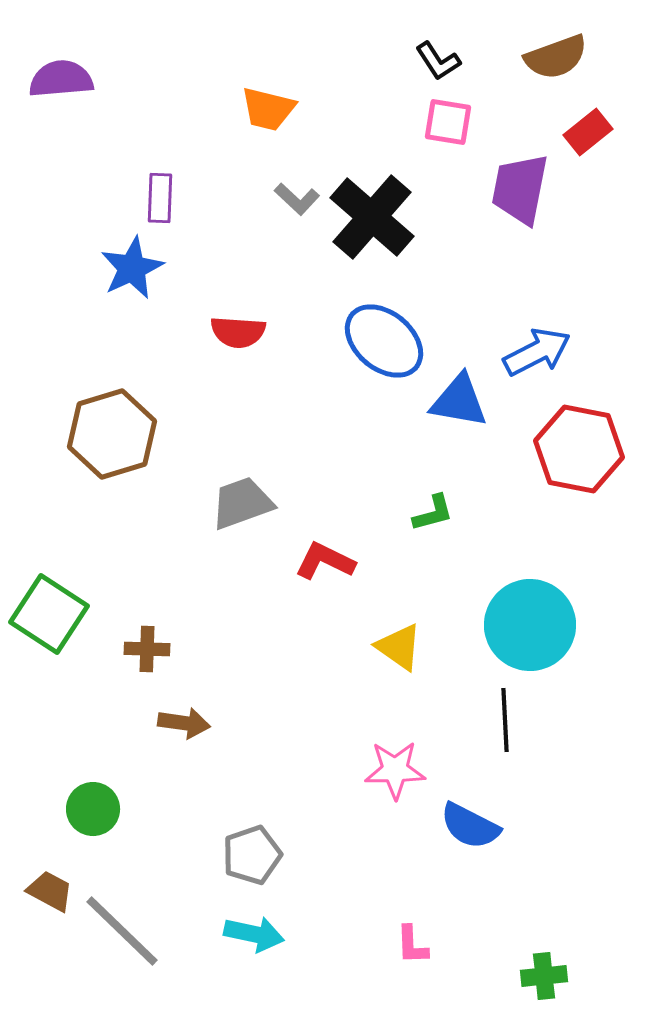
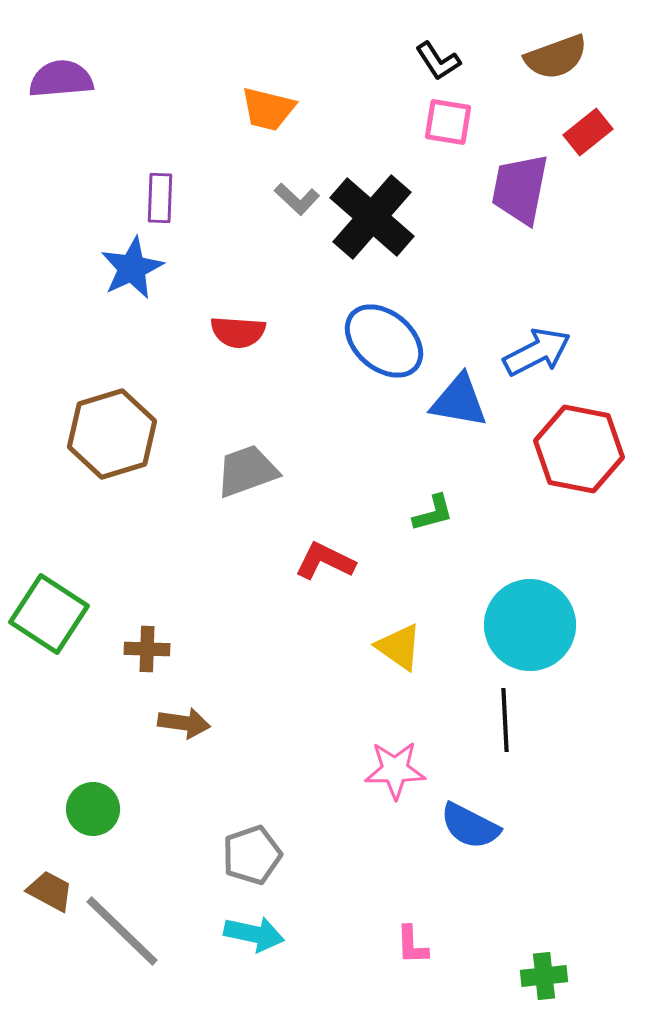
gray trapezoid: moved 5 px right, 32 px up
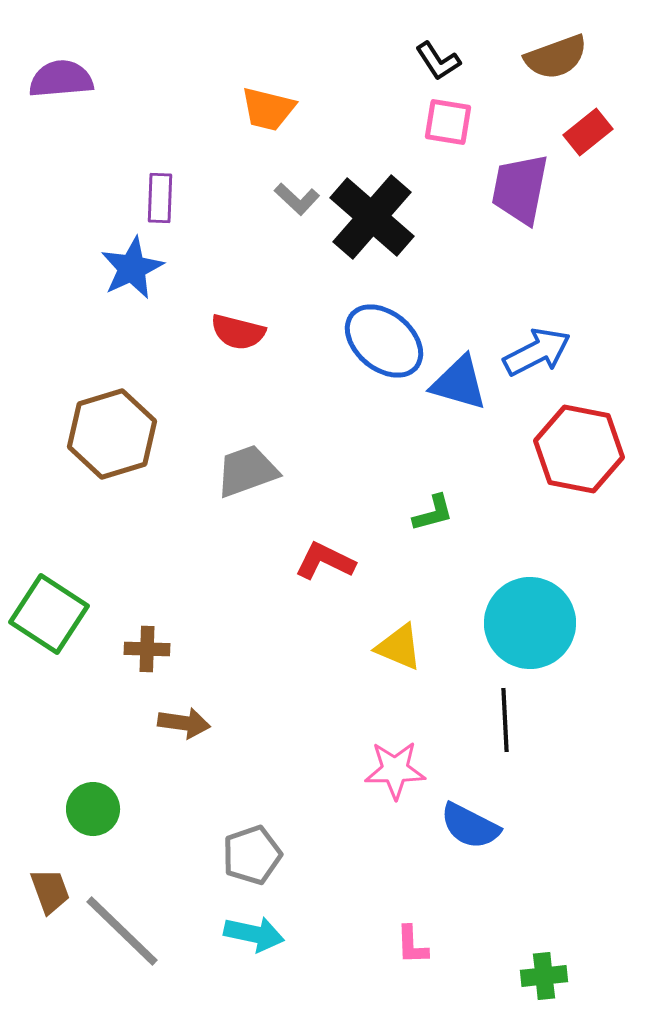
red semicircle: rotated 10 degrees clockwise
blue triangle: moved 18 px up; rotated 6 degrees clockwise
cyan circle: moved 2 px up
yellow triangle: rotated 12 degrees counterclockwise
brown trapezoid: rotated 42 degrees clockwise
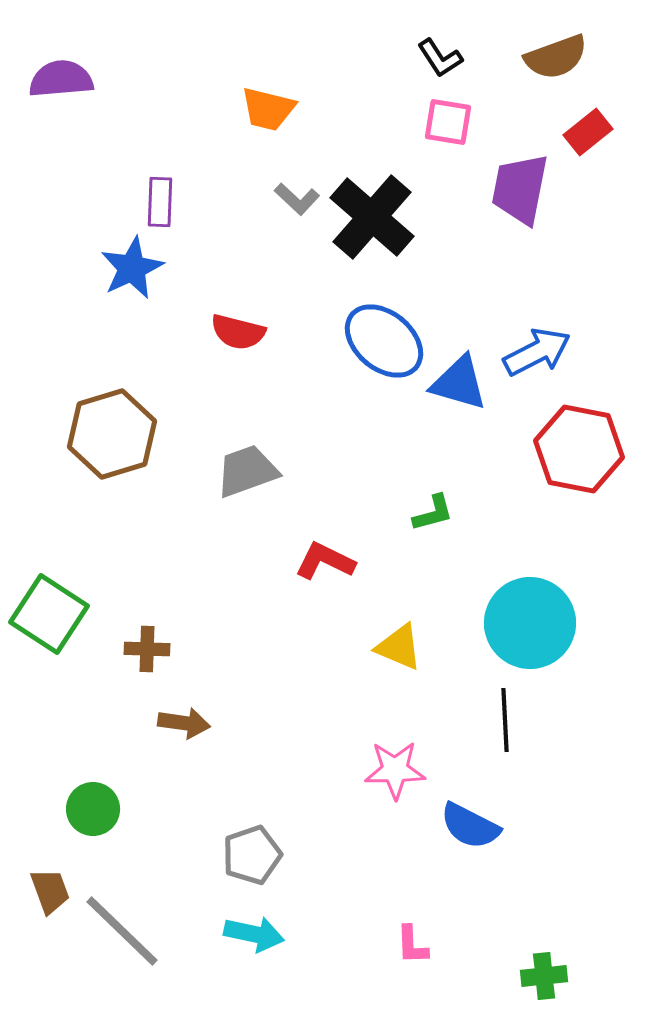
black L-shape: moved 2 px right, 3 px up
purple rectangle: moved 4 px down
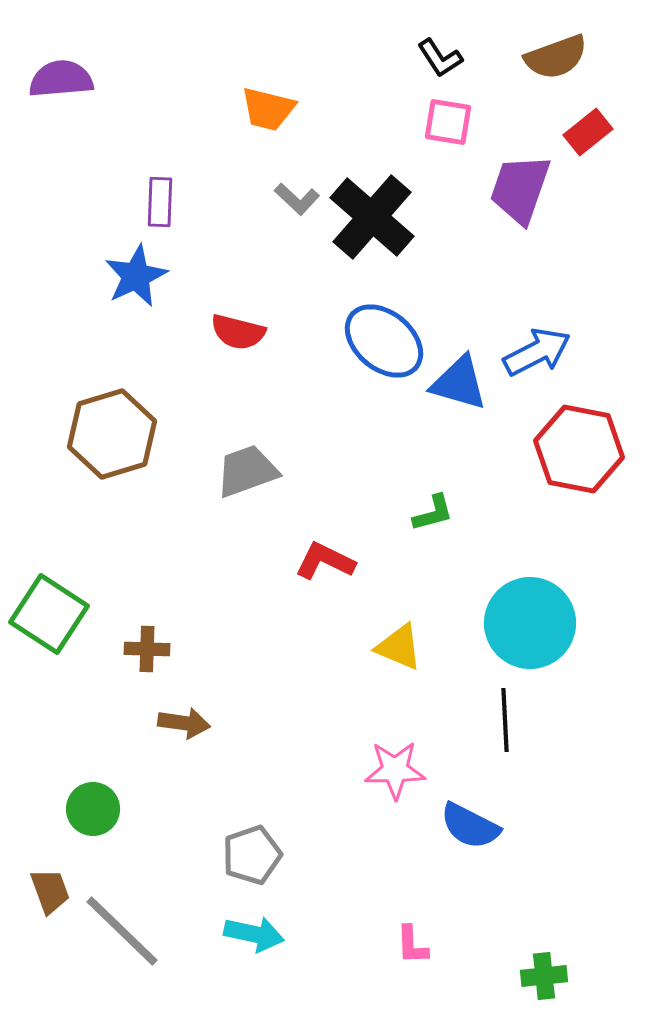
purple trapezoid: rotated 8 degrees clockwise
blue star: moved 4 px right, 8 px down
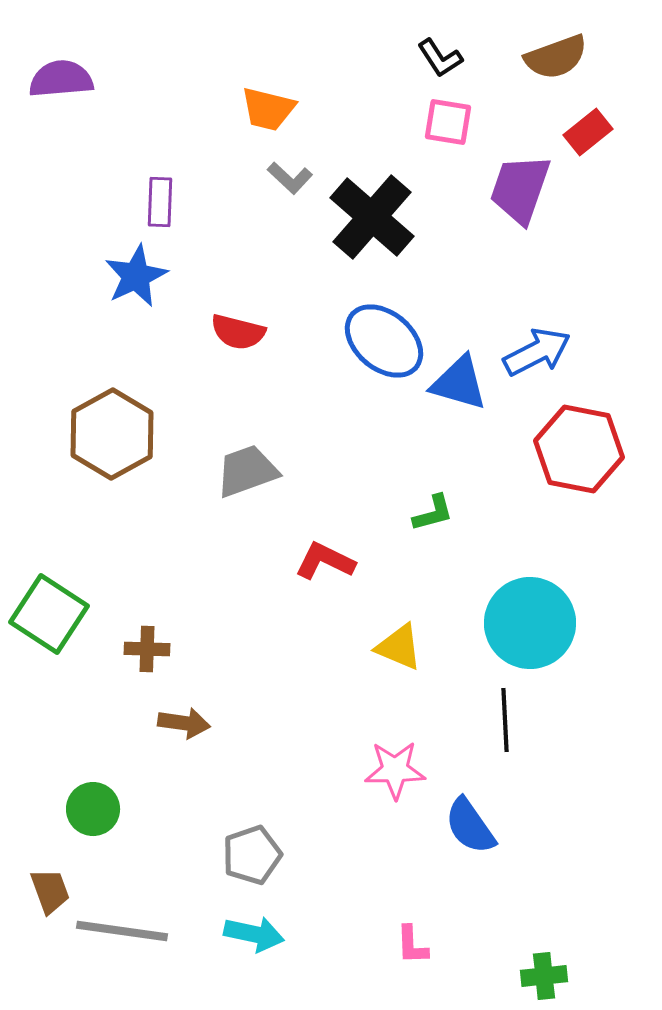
gray L-shape: moved 7 px left, 21 px up
brown hexagon: rotated 12 degrees counterclockwise
blue semicircle: rotated 28 degrees clockwise
gray line: rotated 36 degrees counterclockwise
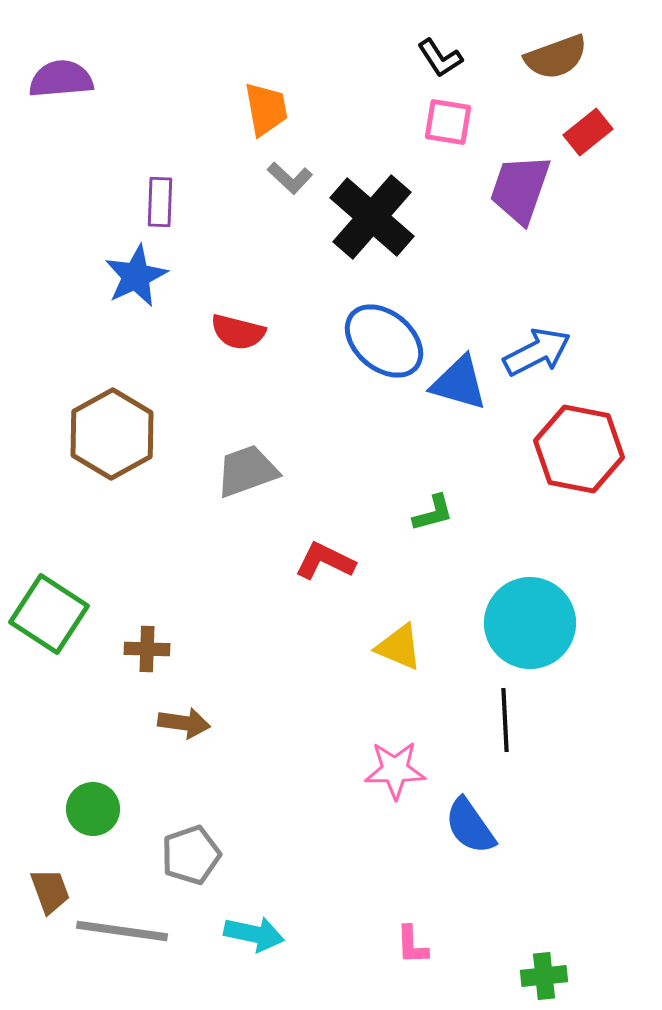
orange trapezoid: moved 2 px left; rotated 114 degrees counterclockwise
gray pentagon: moved 61 px left
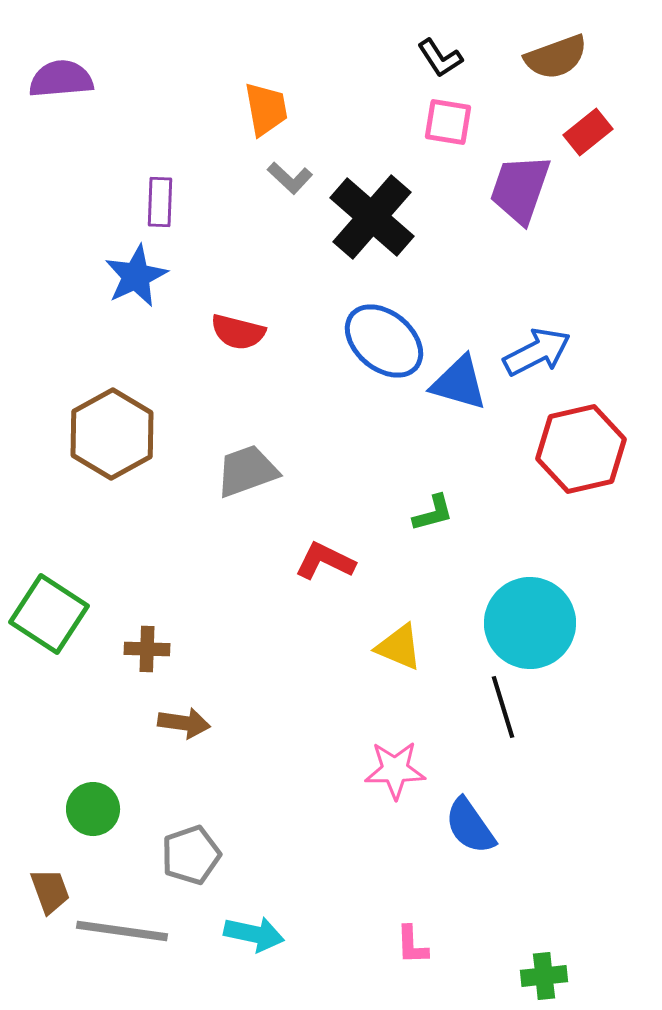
red hexagon: moved 2 px right; rotated 24 degrees counterclockwise
black line: moved 2 px left, 13 px up; rotated 14 degrees counterclockwise
